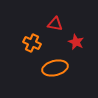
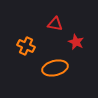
orange cross: moved 6 px left, 3 px down
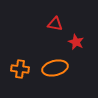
orange cross: moved 6 px left, 23 px down; rotated 18 degrees counterclockwise
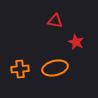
red triangle: moved 3 px up
orange cross: rotated 12 degrees counterclockwise
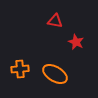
orange ellipse: moved 6 px down; rotated 45 degrees clockwise
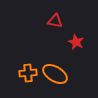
orange cross: moved 8 px right, 4 px down
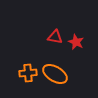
red triangle: moved 16 px down
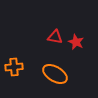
orange cross: moved 14 px left, 6 px up
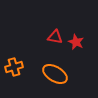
orange cross: rotated 12 degrees counterclockwise
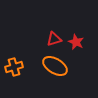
red triangle: moved 1 px left, 2 px down; rotated 28 degrees counterclockwise
orange ellipse: moved 8 px up
